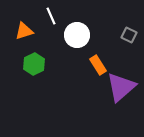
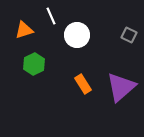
orange triangle: moved 1 px up
orange rectangle: moved 15 px left, 19 px down
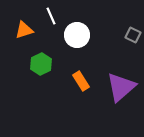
gray square: moved 4 px right
green hexagon: moved 7 px right
orange rectangle: moved 2 px left, 3 px up
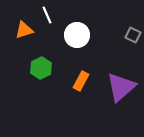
white line: moved 4 px left, 1 px up
green hexagon: moved 4 px down
orange rectangle: rotated 60 degrees clockwise
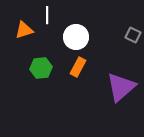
white line: rotated 24 degrees clockwise
white circle: moved 1 px left, 2 px down
green hexagon: rotated 20 degrees clockwise
orange rectangle: moved 3 px left, 14 px up
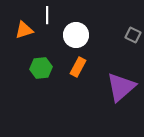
white circle: moved 2 px up
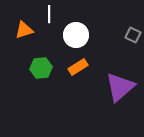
white line: moved 2 px right, 1 px up
orange rectangle: rotated 30 degrees clockwise
purple triangle: moved 1 px left
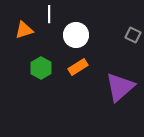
green hexagon: rotated 25 degrees counterclockwise
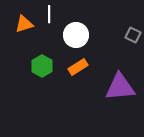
orange triangle: moved 6 px up
green hexagon: moved 1 px right, 2 px up
purple triangle: rotated 36 degrees clockwise
